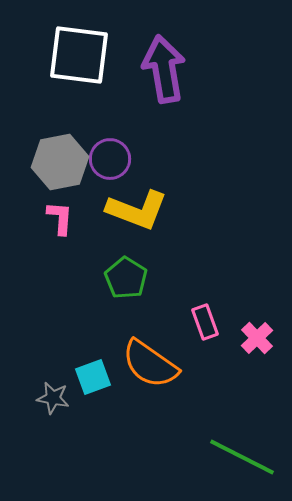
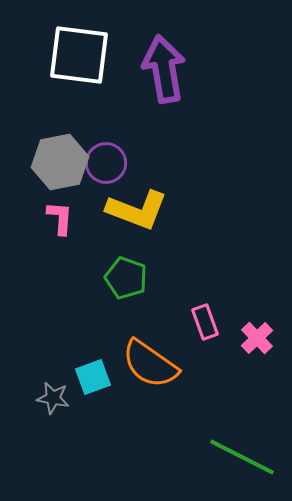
purple circle: moved 4 px left, 4 px down
green pentagon: rotated 12 degrees counterclockwise
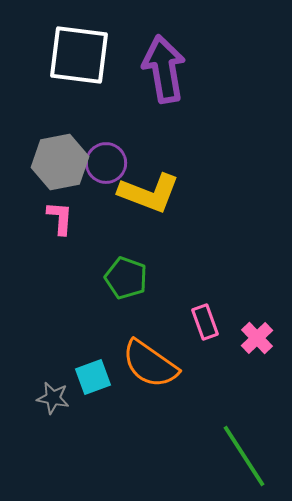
yellow L-shape: moved 12 px right, 17 px up
green line: moved 2 px right, 1 px up; rotated 30 degrees clockwise
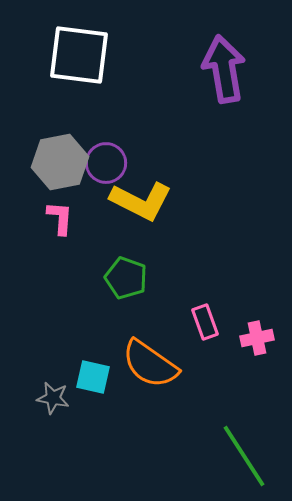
purple arrow: moved 60 px right
yellow L-shape: moved 8 px left, 8 px down; rotated 6 degrees clockwise
pink cross: rotated 32 degrees clockwise
cyan square: rotated 33 degrees clockwise
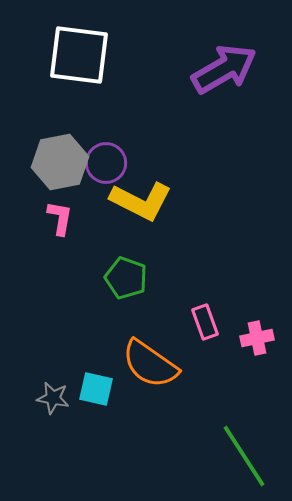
purple arrow: rotated 70 degrees clockwise
pink L-shape: rotated 6 degrees clockwise
cyan square: moved 3 px right, 12 px down
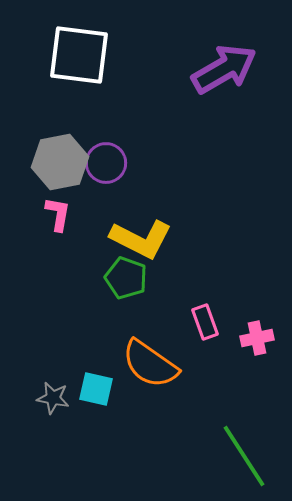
yellow L-shape: moved 38 px down
pink L-shape: moved 2 px left, 4 px up
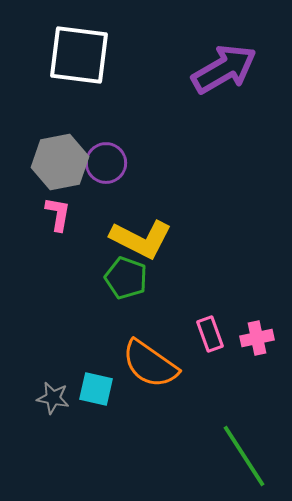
pink rectangle: moved 5 px right, 12 px down
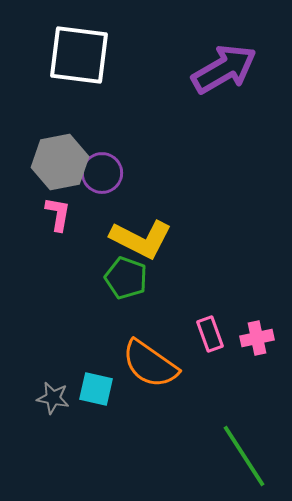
purple circle: moved 4 px left, 10 px down
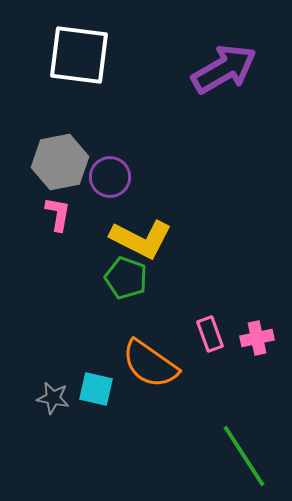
purple circle: moved 8 px right, 4 px down
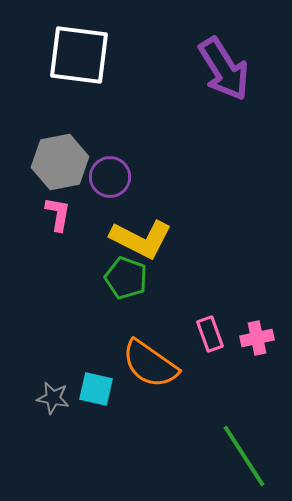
purple arrow: rotated 88 degrees clockwise
